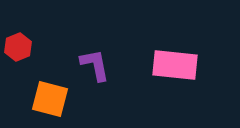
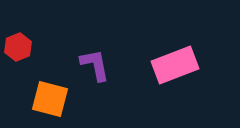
pink rectangle: rotated 27 degrees counterclockwise
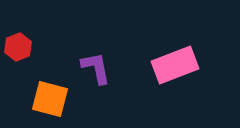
purple L-shape: moved 1 px right, 3 px down
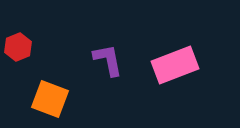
purple L-shape: moved 12 px right, 8 px up
orange square: rotated 6 degrees clockwise
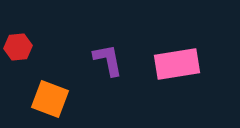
red hexagon: rotated 16 degrees clockwise
pink rectangle: moved 2 px right, 1 px up; rotated 12 degrees clockwise
